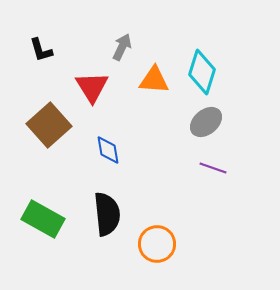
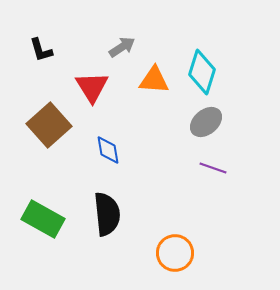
gray arrow: rotated 32 degrees clockwise
orange circle: moved 18 px right, 9 px down
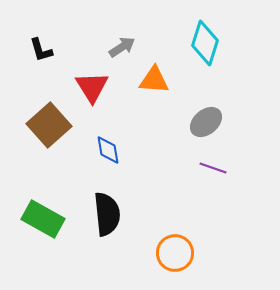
cyan diamond: moved 3 px right, 29 px up
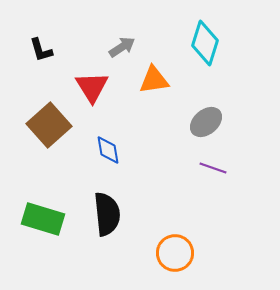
orange triangle: rotated 12 degrees counterclockwise
green rectangle: rotated 12 degrees counterclockwise
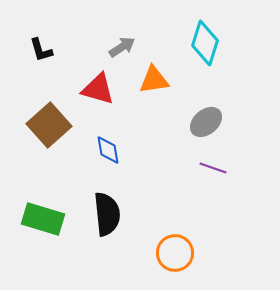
red triangle: moved 6 px right, 2 px down; rotated 42 degrees counterclockwise
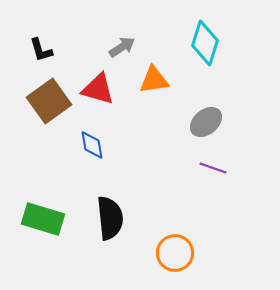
brown square: moved 24 px up; rotated 6 degrees clockwise
blue diamond: moved 16 px left, 5 px up
black semicircle: moved 3 px right, 4 px down
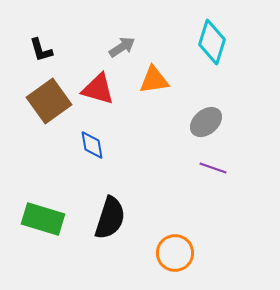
cyan diamond: moved 7 px right, 1 px up
black semicircle: rotated 24 degrees clockwise
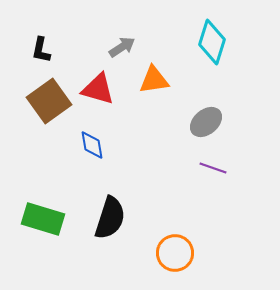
black L-shape: rotated 28 degrees clockwise
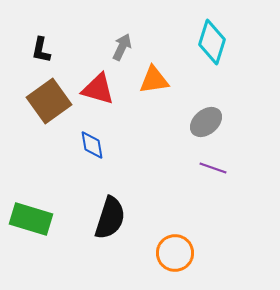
gray arrow: rotated 32 degrees counterclockwise
green rectangle: moved 12 px left
